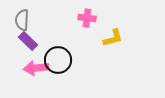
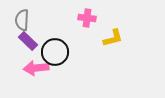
black circle: moved 3 px left, 8 px up
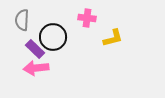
purple rectangle: moved 7 px right, 8 px down
black circle: moved 2 px left, 15 px up
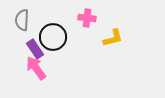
purple rectangle: rotated 12 degrees clockwise
pink arrow: rotated 60 degrees clockwise
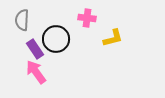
black circle: moved 3 px right, 2 px down
pink arrow: moved 4 px down
